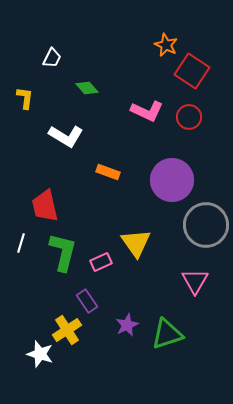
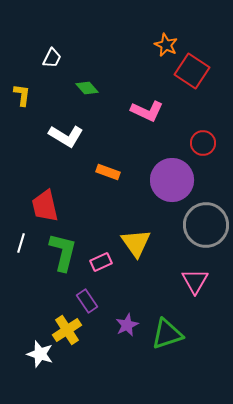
yellow L-shape: moved 3 px left, 3 px up
red circle: moved 14 px right, 26 px down
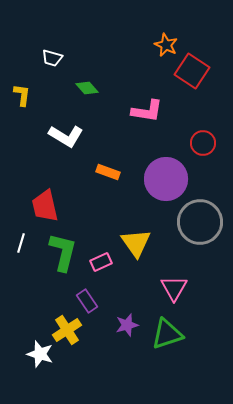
white trapezoid: rotated 80 degrees clockwise
pink L-shape: rotated 16 degrees counterclockwise
purple circle: moved 6 px left, 1 px up
gray circle: moved 6 px left, 3 px up
pink triangle: moved 21 px left, 7 px down
purple star: rotated 10 degrees clockwise
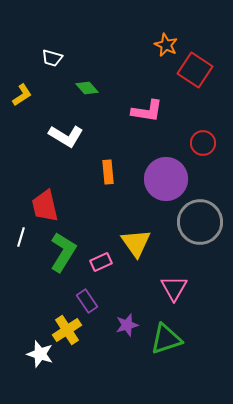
red square: moved 3 px right, 1 px up
yellow L-shape: rotated 50 degrees clockwise
orange rectangle: rotated 65 degrees clockwise
white line: moved 6 px up
green L-shape: rotated 18 degrees clockwise
green triangle: moved 1 px left, 5 px down
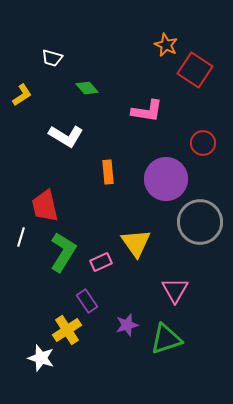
pink triangle: moved 1 px right, 2 px down
white star: moved 1 px right, 4 px down
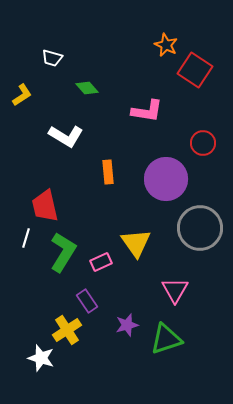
gray circle: moved 6 px down
white line: moved 5 px right, 1 px down
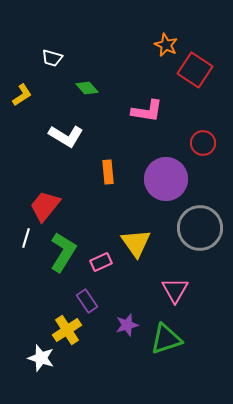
red trapezoid: rotated 52 degrees clockwise
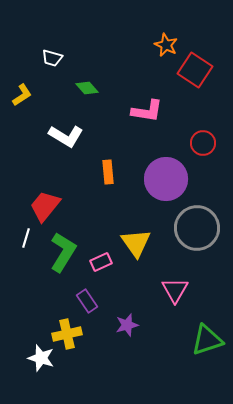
gray circle: moved 3 px left
yellow cross: moved 4 px down; rotated 20 degrees clockwise
green triangle: moved 41 px right, 1 px down
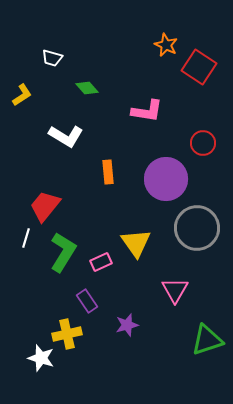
red square: moved 4 px right, 3 px up
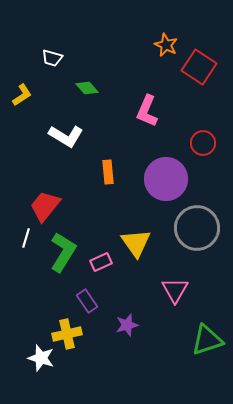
pink L-shape: rotated 104 degrees clockwise
